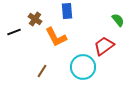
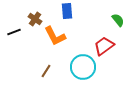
orange L-shape: moved 1 px left, 1 px up
brown line: moved 4 px right
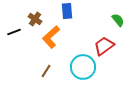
orange L-shape: moved 4 px left, 1 px down; rotated 75 degrees clockwise
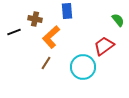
brown cross: rotated 24 degrees counterclockwise
brown line: moved 8 px up
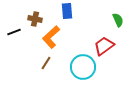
green semicircle: rotated 16 degrees clockwise
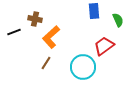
blue rectangle: moved 27 px right
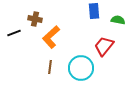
green semicircle: rotated 56 degrees counterclockwise
black line: moved 1 px down
red trapezoid: rotated 15 degrees counterclockwise
brown line: moved 4 px right, 4 px down; rotated 24 degrees counterclockwise
cyan circle: moved 2 px left, 1 px down
